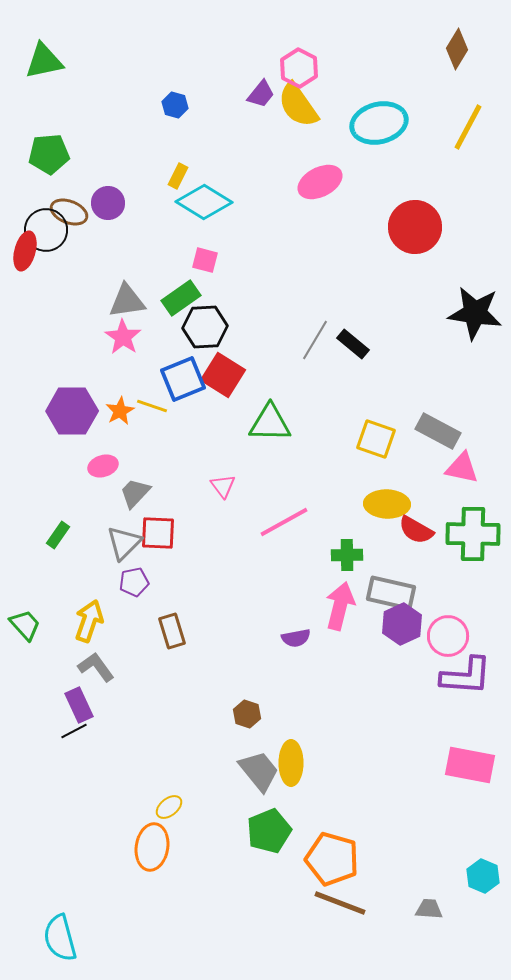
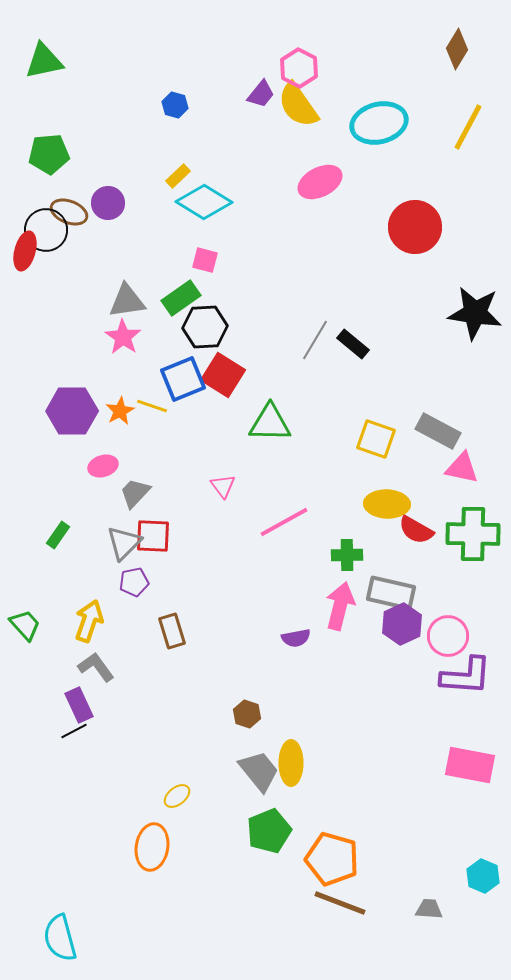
yellow rectangle at (178, 176): rotated 20 degrees clockwise
red square at (158, 533): moved 5 px left, 3 px down
yellow ellipse at (169, 807): moved 8 px right, 11 px up
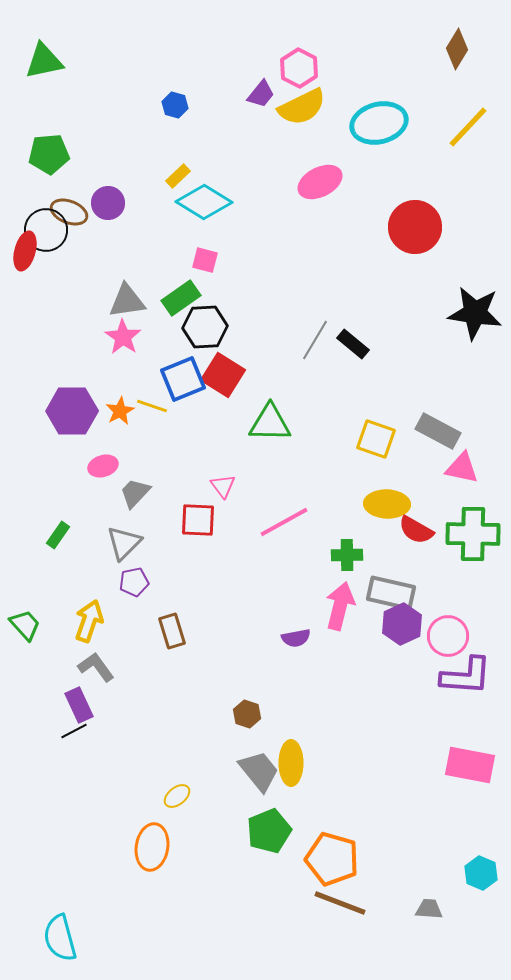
yellow semicircle at (298, 105): moved 4 px right, 2 px down; rotated 81 degrees counterclockwise
yellow line at (468, 127): rotated 15 degrees clockwise
red square at (153, 536): moved 45 px right, 16 px up
cyan hexagon at (483, 876): moved 2 px left, 3 px up
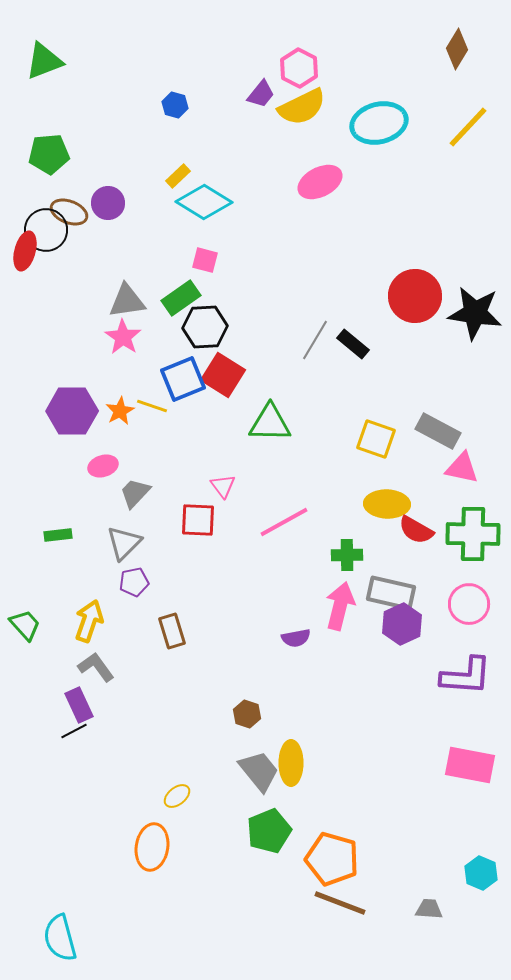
green triangle at (44, 61): rotated 9 degrees counterclockwise
red circle at (415, 227): moved 69 px down
green rectangle at (58, 535): rotated 48 degrees clockwise
pink circle at (448, 636): moved 21 px right, 32 px up
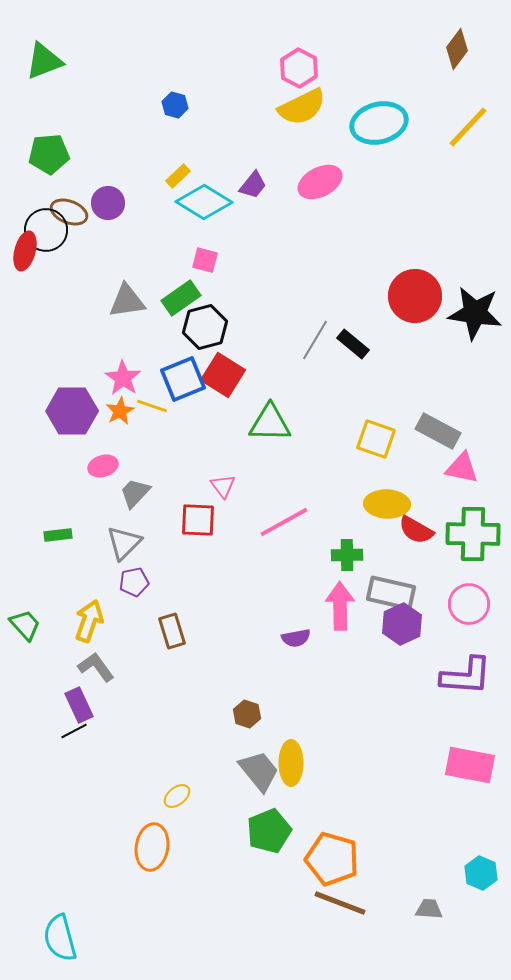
brown diamond at (457, 49): rotated 6 degrees clockwise
purple trapezoid at (261, 94): moved 8 px left, 91 px down
black hexagon at (205, 327): rotated 12 degrees counterclockwise
pink star at (123, 337): moved 41 px down
pink arrow at (340, 606): rotated 15 degrees counterclockwise
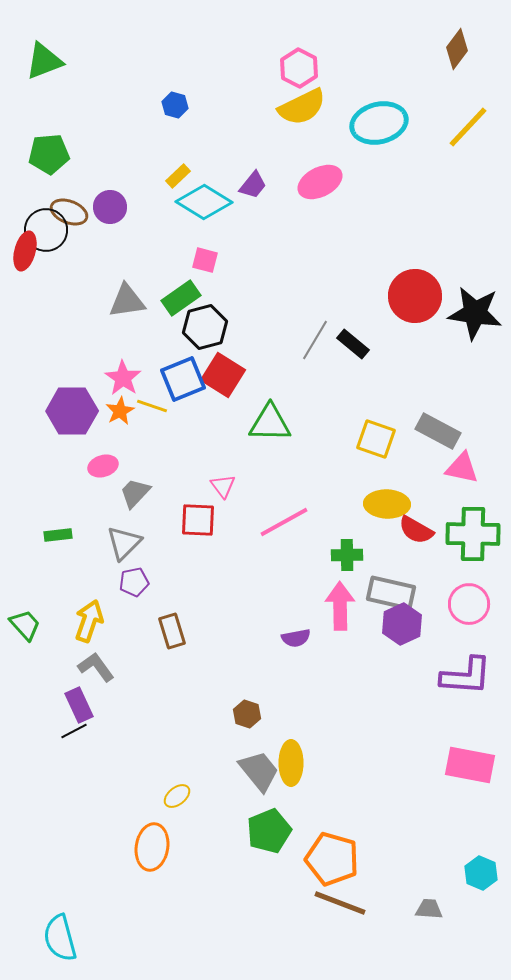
purple circle at (108, 203): moved 2 px right, 4 px down
